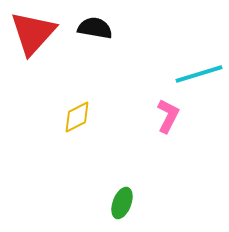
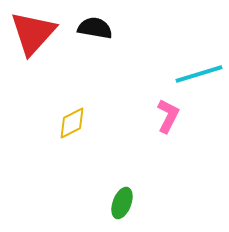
yellow diamond: moved 5 px left, 6 px down
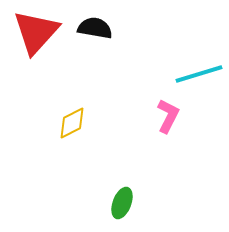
red triangle: moved 3 px right, 1 px up
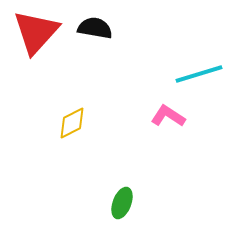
pink L-shape: rotated 84 degrees counterclockwise
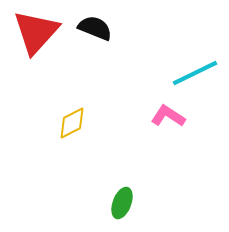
black semicircle: rotated 12 degrees clockwise
cyan line: moved 4 px left, 1 px up; rotated 9 degrees counterclockwise
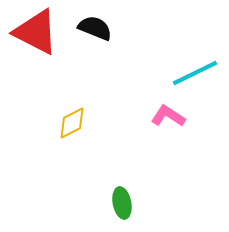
red triangle: rotated 45 degrees counterclockwise
green ellipse: rotated 32 degrees counterclockwise
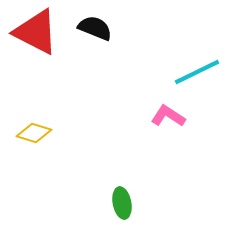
cyan line: moved 2 px right, 1 px up
yellow diamond: moved 38 px left, 10 px down; rotated 44 degrees clockwise
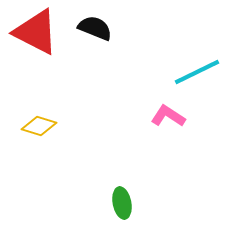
yellow diamond: moved 5 px right, 7 px up
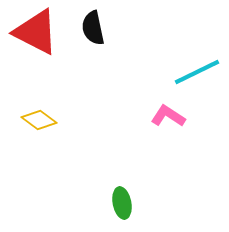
black semicircle: moved 2 px left; rotated 124 degrees counterclockwise
yellow diamond: moved 6 px up; rotated 20 degrees clockwise
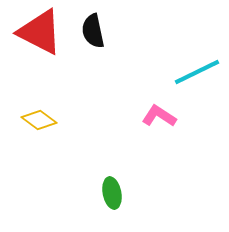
black semicircle: moved 3 px down
red triangle: moved 4 px right
pink L-shape: moved 9 px left
green ellipse: moved 10 px left, 10 px up
